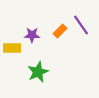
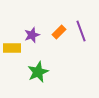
purple line: moved 6 px down; rotated 15 degrees clockwise
orange rectangle: moved 1 px left, 1 px down
purple star: rotated 21 degrees counterclockwise
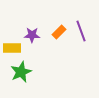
purple star: rotated 21 degrees clockwise
green star: moved 17 px left
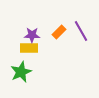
purple line: rotated 10 degrees counterclockwise
yellow rectangle: moved 17 px right
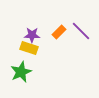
purple line: rotated 15 degrees counterclockwise
yellow rectangle: rotated 18 degrees clockwise
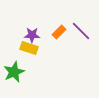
green star: moved 7 px left
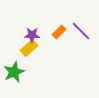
yellow rectangle: rotated 60 degrees counterclockwise
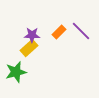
green star: moved 2 px right; rotated 10 degrees clockwise
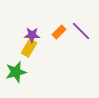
yellow rectangle: rotated 18 degrees counterclockwise
